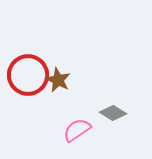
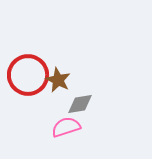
gray diamond: moved 33 px left, 9 px up; rotated 40 degrees counterclockwise
pink semicircle: moved 11 px left, 3 px up; rotated 16 degrees clockwise
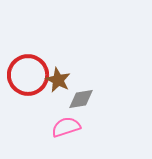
gray diamond: moved 1 px right, 5 px up
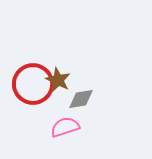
red circle: moved 5 px right, 9 px down
pink semicircle: moved 1 px left
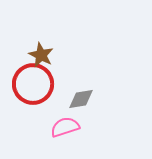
brown star: moved 17 px left, 25 px up
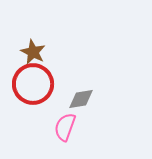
brown star: moved 8 px left, 3 px up
pink semicircle: rotated 52 degrees counterclockwise
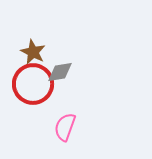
gray diamond: moved 21 px left, 27 px up
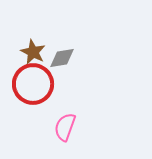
gray diamond: moved 2 px right, 14 px up
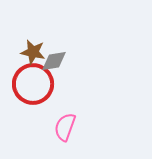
brown star: rotated 15 degrees counterclockwise
gray diamond: moved 8 px left, 3 px down
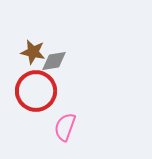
red circle: moved 3 px right, 7 px down
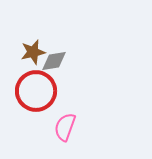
brown star: rotated 25 degrees counterclockwise
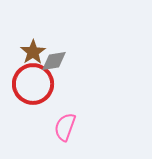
brown star: rotated 20 degrees counterclockwise
red circle: moved 3 px left, 7 px up
